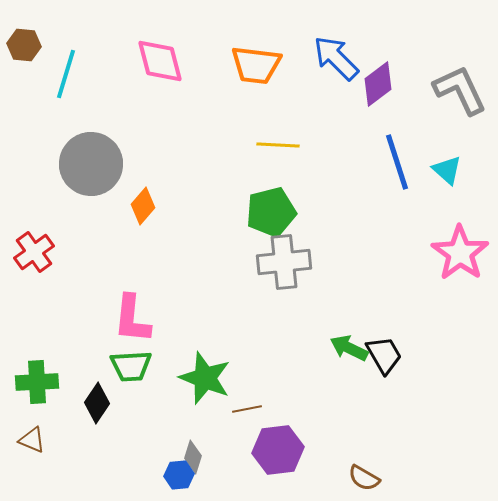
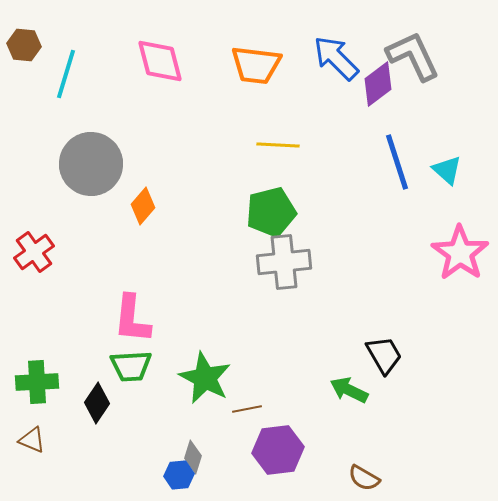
gray L-shape: moved 47 px left, 34 px up
green arrow: moved 42 px down
green star: rotated 6 degrees clockwise
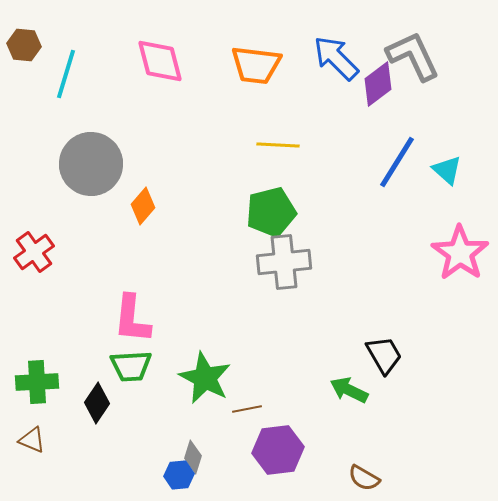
blue line: rotated 50 degrees clockwise
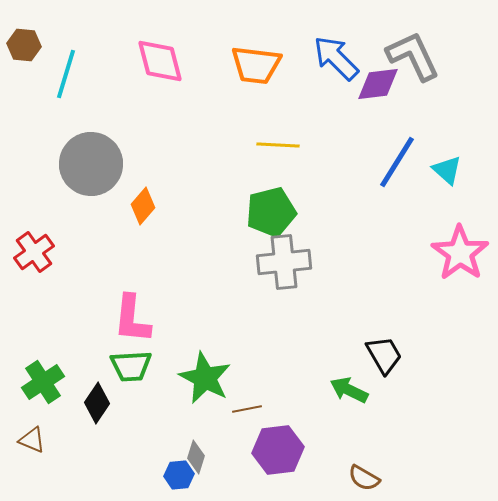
purple diamond: rotated 30 degrees clockwise
green cross: moved 6 px right; rotated 30 degrees counterclockwise
gray diamond: moved 3 px right
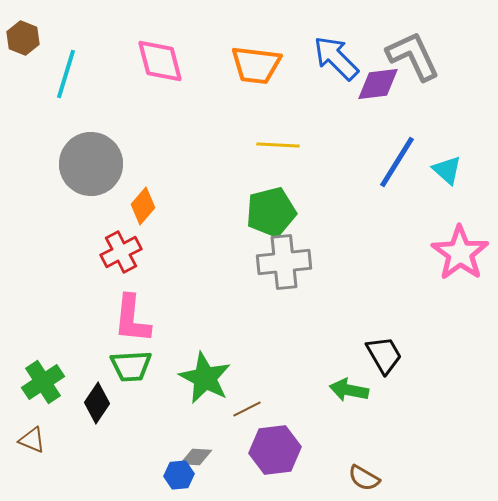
brown hexagon: moved 1 px left, 7 px up; rotated 16 degrees clockwise
red cross: moved 87 px right; rotated 9 degrees clockwise
green arrow: rotated 15 degrees counterclockwise
brown line: rotated 16 degrees counterclockwise
purple hexagon: moved 3 px left
gray diamond: rotated 76 degrees clockwise
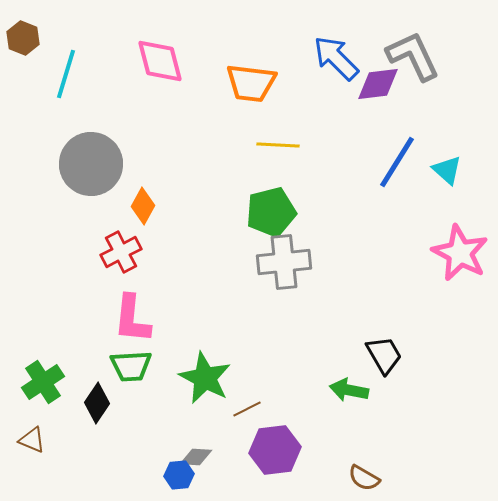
orange trapezoid: moved 5 px left, 18 px down
orange diamond: rotated 12 degrees counterclockwise
pink star: rotated 8 degrees counterclockwise
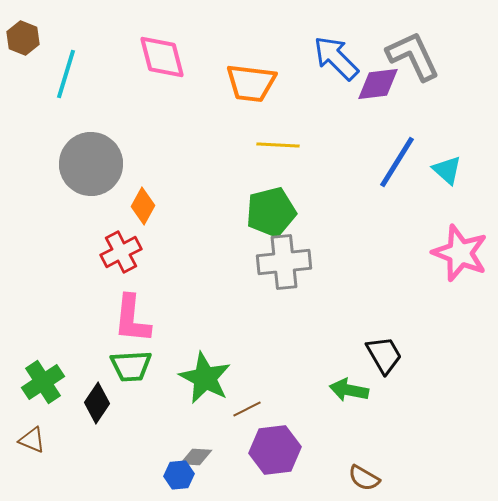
pink diamond: moved 2 px right, 4 px up
pink star: rotated 6 degrees counterclockwise
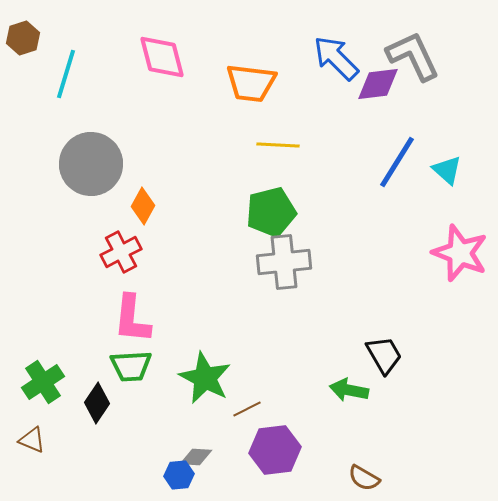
brown hexagon: rotated 20 degrees clockwise
